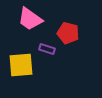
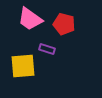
red pentagon: moved 4 px left, 9 px up
yellow square: moved 2 px right, 1 px down
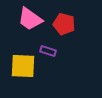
purple rectangle: moved 1 px right, 2 px down
yellow square: rotated 8 degrees clockwise
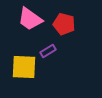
purple rectangle: rotated 49 degrees counterclockwise
yellow square: moved 1 px right, 1 px down
